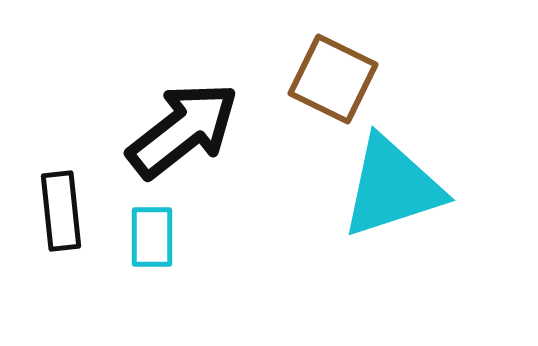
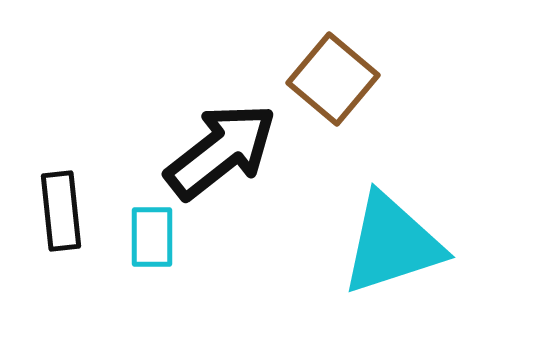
brown square: rotated 14 degrees clockwise
black arrow: moved 38 px right, 21 px down
cyan triangle: moved 57 px down
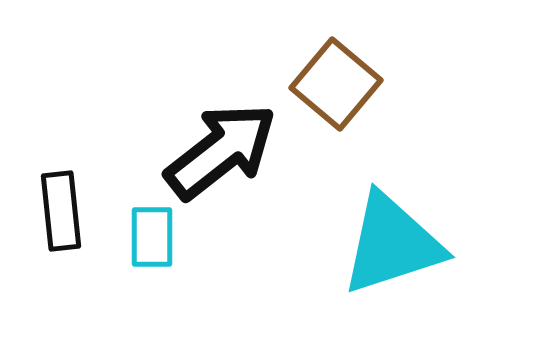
brown square: moved 3 px right, 5 px down
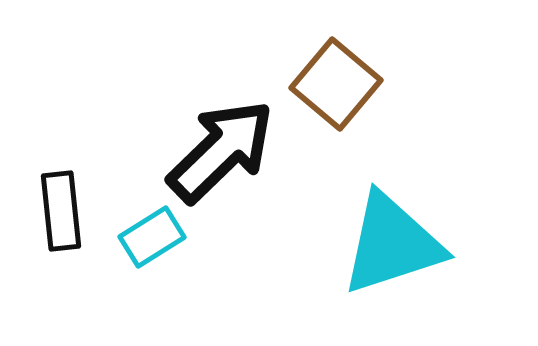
black arrow: rotated 6 degrees counterclockwise
cyan rectangle: rotated 58 degrees clockwise
